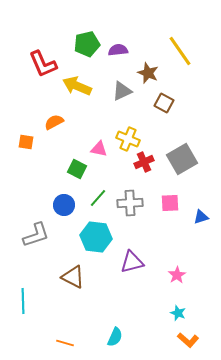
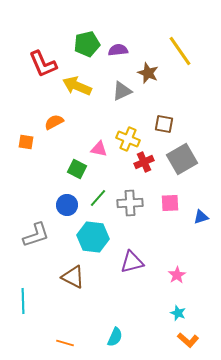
brown square: moved 21 px down; rotated 18 degrees counterclockwise
blue circle: moved 3 px right
cyan hexagon: moved 3 px left
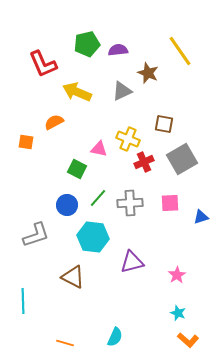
yellow arrow: moved 6 px down
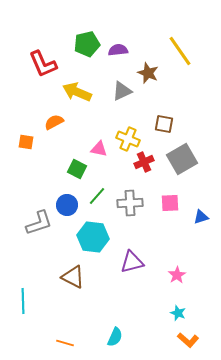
green line: moved 1 px left, 2 px up
gray L-shape: moved 3 px right, 12 px up
